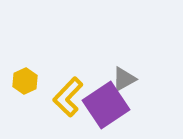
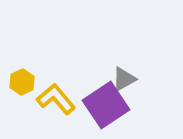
yellow hexagon: moved 3 px left, 1 px down
yellow L-shape: moved 12 px left, 2 px down; rotated 96 degrees clockwise
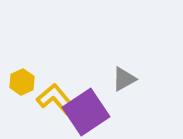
purple square: moved 20 px left, 7 px down
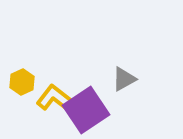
yellow L-shape: rotated 12 degrees counterclockwise
purple square: moved 2 px up
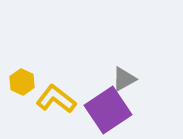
yellow hexagon: rotated 10 degrees counterclockwise
purple square: moved 22 px right
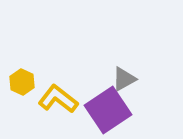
yellow L-shape: moved 2 px right
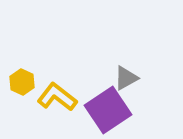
gray triangle: moved 2 px right, 1 px up
yellow L-shape: moved 1 px left, 2 px up
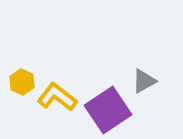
gray triangle: moved 18 px right, 3 px down
